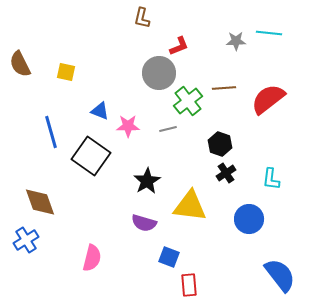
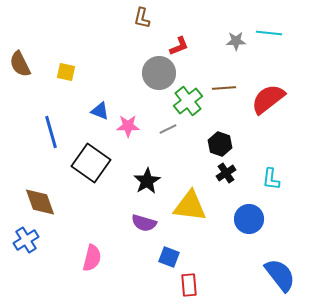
gray line: rotated 12 degrees counterclockwise
black square: moved 7 px down
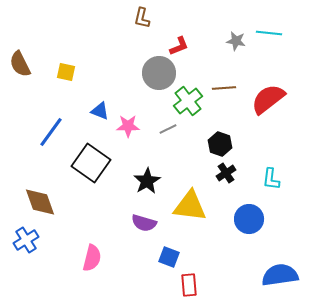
gray star: rotated 12 degrees clockwise
blue line: rotated 52 degrees clockwise
blue semicircle: rotated 60 degrees counterclockwise
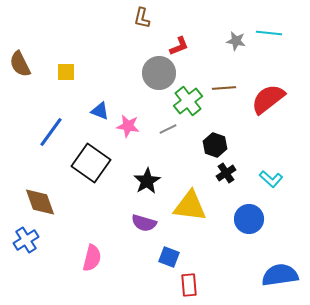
yellow square: rotated 12 degrees counterclockwise
pink star: rotated 10 degrees clockwise
black hexagon: moved 5 px left, 1 px down
cyan L-shape: rotated 55 degrees counterclockwise
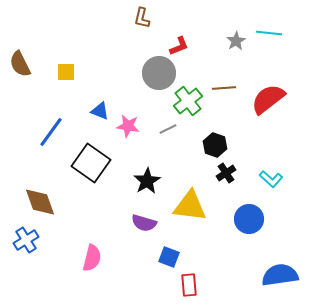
gray star: rotated 30 degrees clockwise
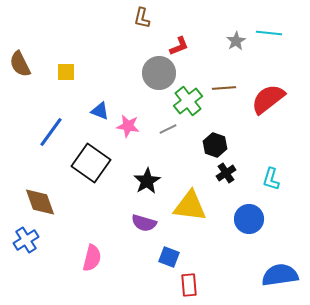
cyan L-shape: rotated 65 degrees clockwise
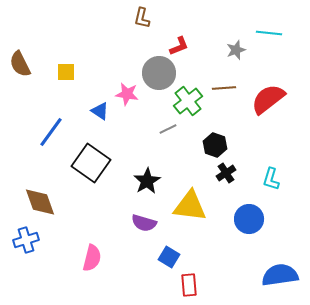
gray star: moved 9 px down; rotated 12 degrees clockwise
blue triangle: rotated 12 degrees clockwise
pink star: moved 1 px left, 32 px up
blue cross: rotated 15 degrees clockwise
blue square: rotated 10 degrees clockwise
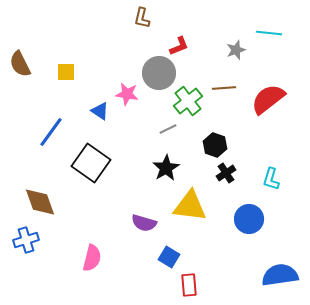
black star: moved 19 px right, 13 px up
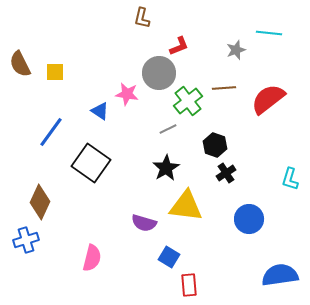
yellow square: moved 11 px left
cyan L-shape: moved 19 px right
brown diamond: rotated 44 degrees clockwise
yellow triangle: moved 4 px left
